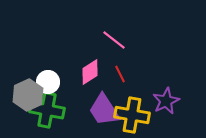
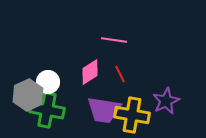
pink line: rotated 30 degrees counterclockwise
purple trapezoid: rotated 48 degrees counterclockwise
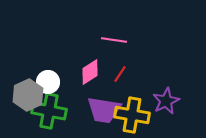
red line: rotated 60 degrees clockwise
green cross: moved 2 px right, 1 px down
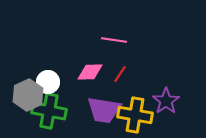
pink diamond: rotated 32 degrees clockwise
purple star: rotated 8 degrees counterclockwise
yellow cross: moved 3 px right
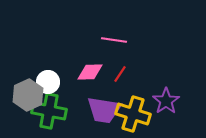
yellow cross: moved 2 px left, 1 px up; rotated 8 degrees clockwise
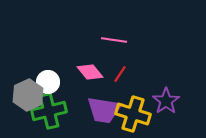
pink diamond: rotated 52 degrees clockwise
green cross: rotated 24 degrees counterclockwise
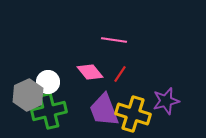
purple star: rotated 20 degrees clockwise
purple trapezoid: rotated 60 degrees clockwise
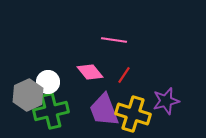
red line: moved 4 px right, 1 px down
green cross: moved 2 px right
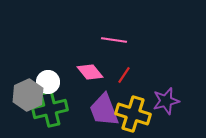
green cross: moved 1 px left, 2 px up
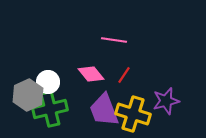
pink diamond: moved 1 px right, 2 px down
